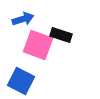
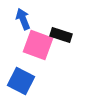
blue arrow: rotated 95 degrees counterclockwise
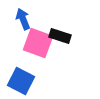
black rectangle: moved 1 px left, 1 px down
pink square: moved 2 px up
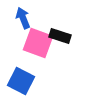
blue arrow: moved 1 px up
